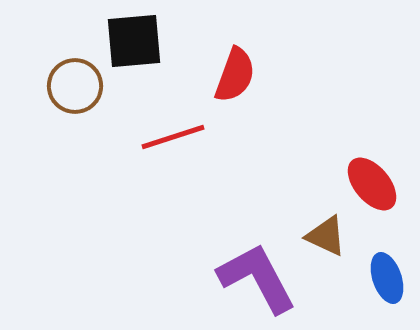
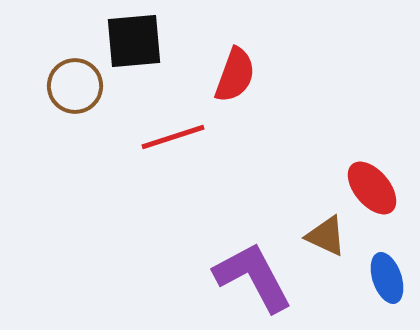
red ellipse: moved 4 px down
purple L-shape: moved 4 px left, 1 px up
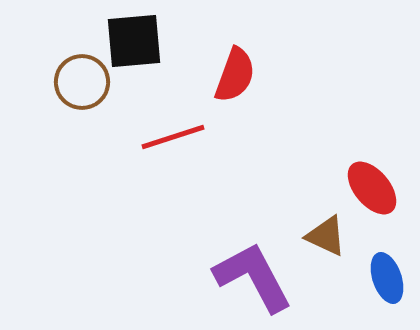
brown circle: moved 7 px right, 4 px up
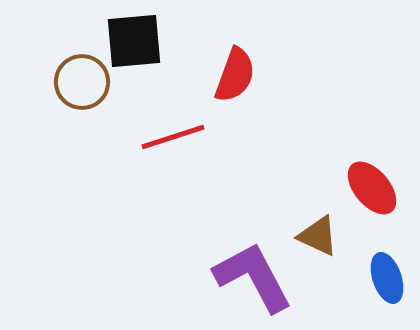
brown triangle: moved 8 px left
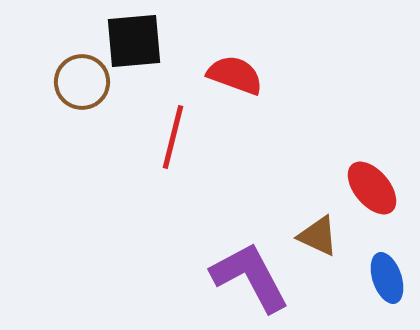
red semicircle: rotated 90 degrees counterclockwise
red line: rotated 58 degrees counterclockwise
purple L-shape: moved 3 px left
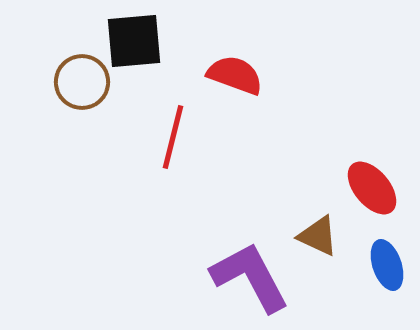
blue ellipse: moved 13 px up
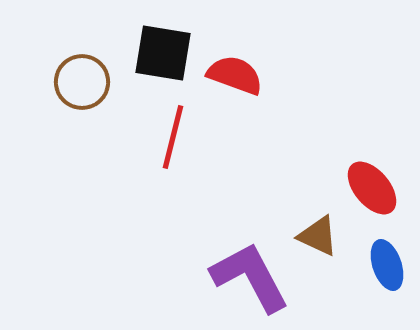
black square: moved 29 px right, 12 px down; rotated 14 degrees clockwise
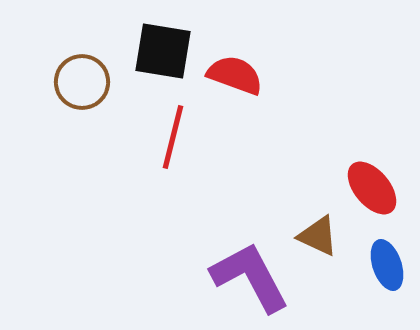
black square: moved 2 px up
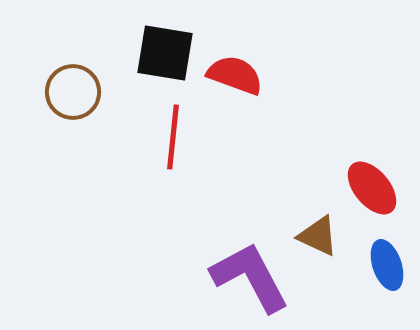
black square: moved 2 px right, 2 px down
brown circle: moved 9 px left, 10 px down
red line: rotated 8 degrees counterclockwise
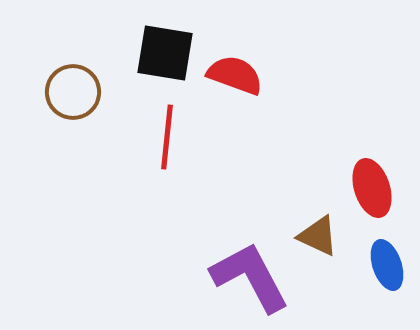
red line: moved 6 px left
red ellipse: rotated 22 degrees clockwise
